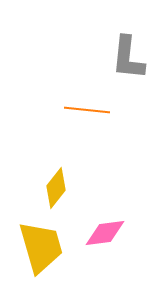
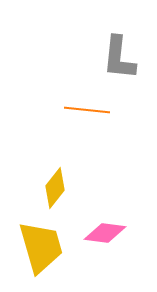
gray L-shape: moved 9 px left
yellow diamond: moved 1 px left
pink diamond: rotated 15 degrees clockwise
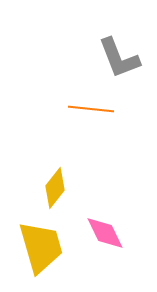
gray L-shape: rotated 27 degrees counterclockwise
orange line: moved 4 px right, 1 px up
pink diamond: rotated 57 degrees clockwise
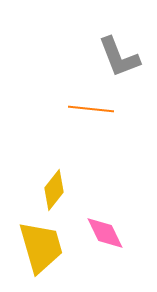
gray L-shape: moved 1 px up
yellow diamond: moved 1 px left, 2 px down
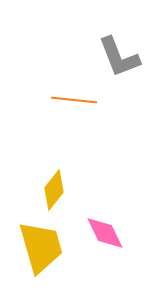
orange line: moved 17 px left, 9 px up
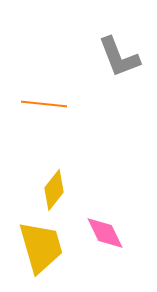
orange line: moved 30 px left, 4 px down
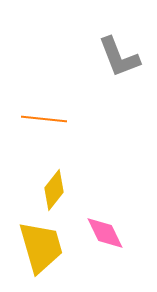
orange line: moved 15 px down
